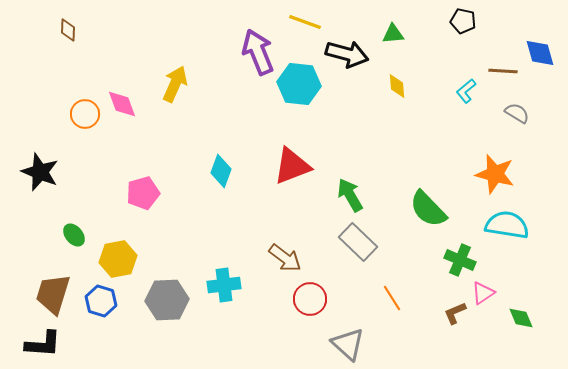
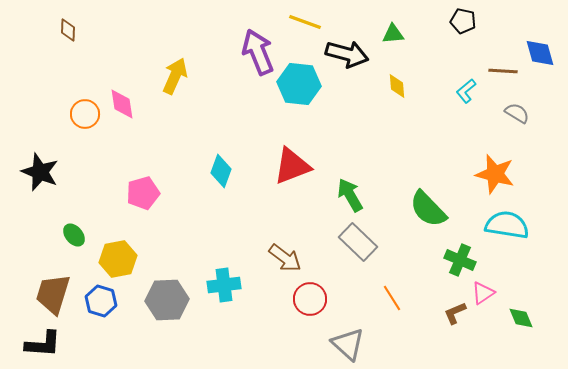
yellow arrow: moved 8 px up
pink diamond: rotated 12 degrees clockwise
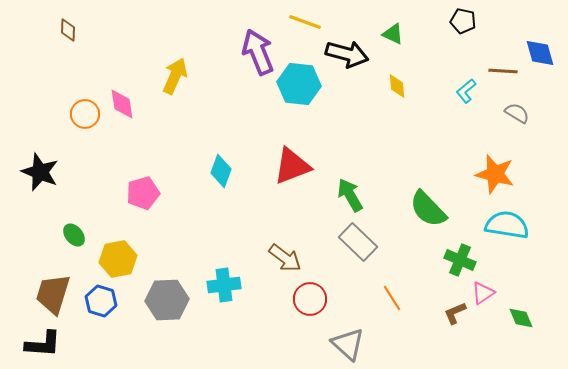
green triangle: rotated 30 degrees clockwise
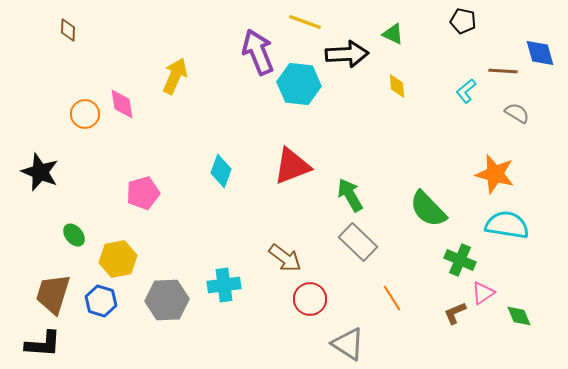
black arrow: rotated 18 degrees counterclockwise
green diamond: moved 2 px left, 2 px up
gray triangle: rotated 9 degrees counterclockwise
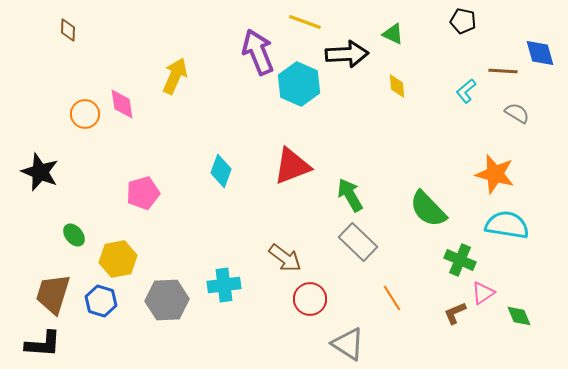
cyan hexagon: rotated 18 degrees clockwise
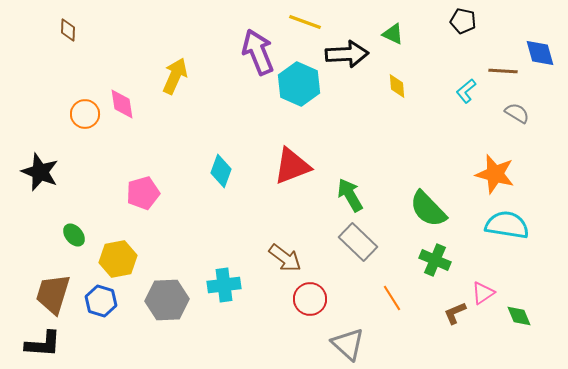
green cross: moved 25 px left
gray triangle: rotated 9 degrees clockwise
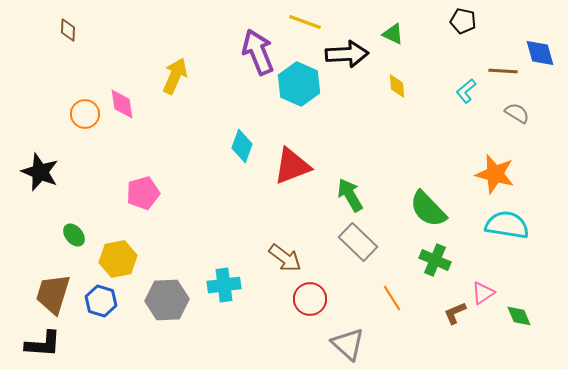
cyan diamond: moved 21 px right, 25 px up
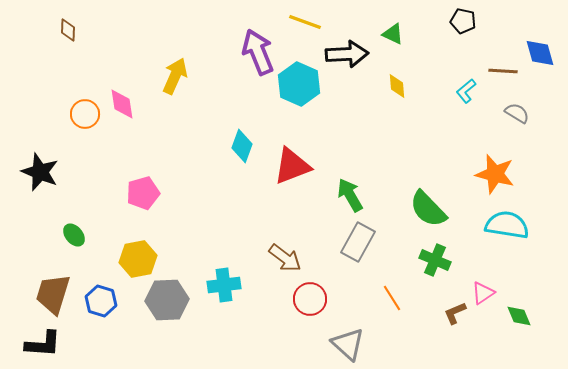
gray rectangle: rotated 75 degrees clockwise
yellow hexagon: moved 20 px right
